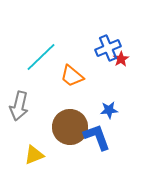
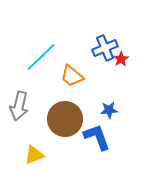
blue cross: moved 3 px left
brown circle: moved 5 px left, 8 px up
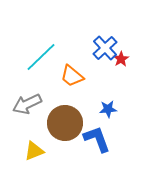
blue cross: rotated 20 degrees counterclockwise
gray arrow: moved 8 px right, 2 px up; rotated 52 degrees clockwise
blue star: moved 1 px left, 1 px up
brown circle: moved 4 px down
blue L-shape: moved 2 px down
yellow triangle: moved 4 px up
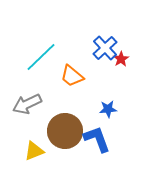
brown circle: moved 8 px down
